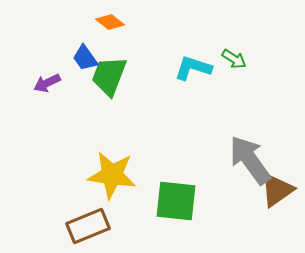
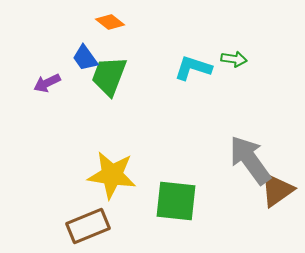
green arrow: rotated 25 degrees counterclockwise
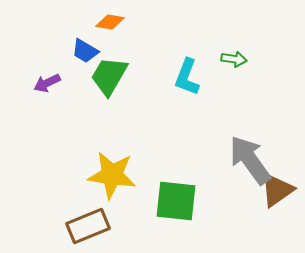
orange diamond: rotated 28 degrees counterclockwise
blue trapezoid: moved 7 px up; rotated 24 degrees counterclockwise
cyan L-shape: moved 6 px left, 9 px down; rotated 87 degrees counterclockwise
green trapezoid: rotated 9 degrees clockwise
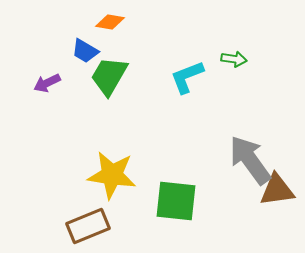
cyan L-shape: rotated 48 degrees clockwise
brown triangle: rotated 27 degrees clockwise
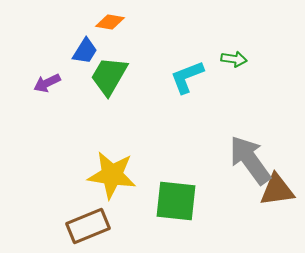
blue trapezoid: rotated 88 degrees counterclockwise
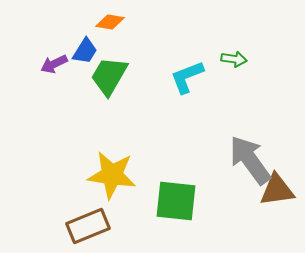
purple arrow: moved 7 px right, 19 px up
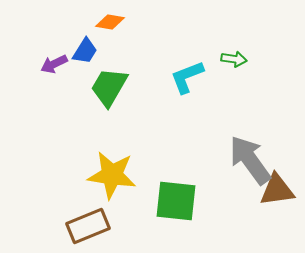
green trapezoid: moved 11 px down
